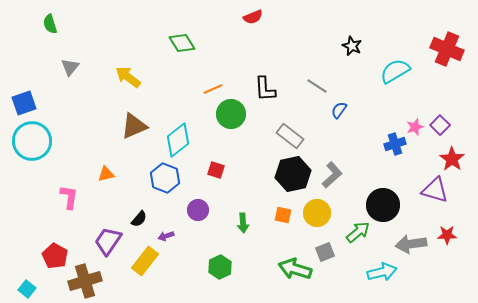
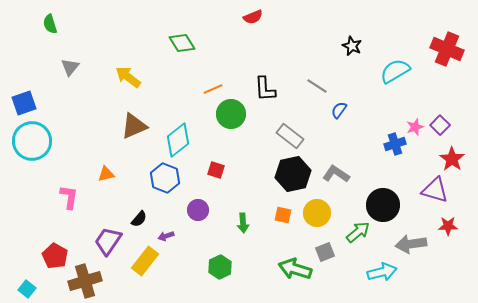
gray L-shape at (332, 175): moved 4 px right, 1 px up; rotated 104 degrees counterclockwise
red star at (447, 235): moved 1 px right, 9 px up
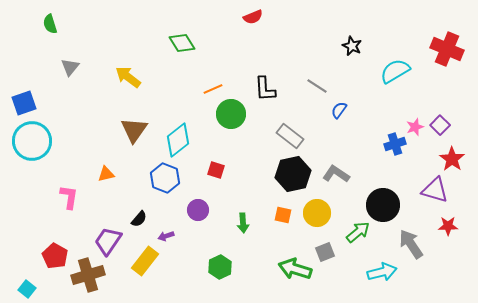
brown triangle at (134, 126): moved 4 px down; rotated 32 degrees counterclockwise
gray arrow at (411, 244): rotated 64 degrees clockwise
brown cross at (85, 281): moved 3 px right, 6 px up
